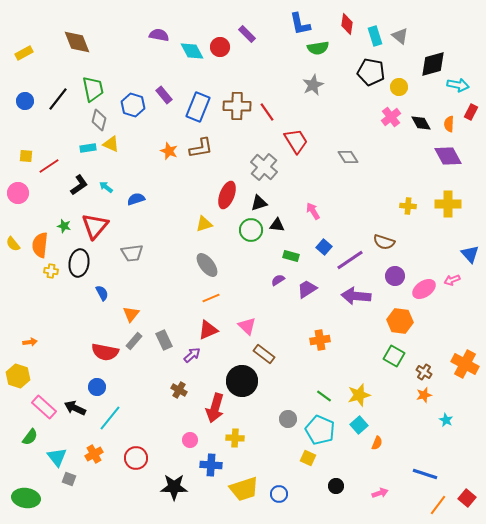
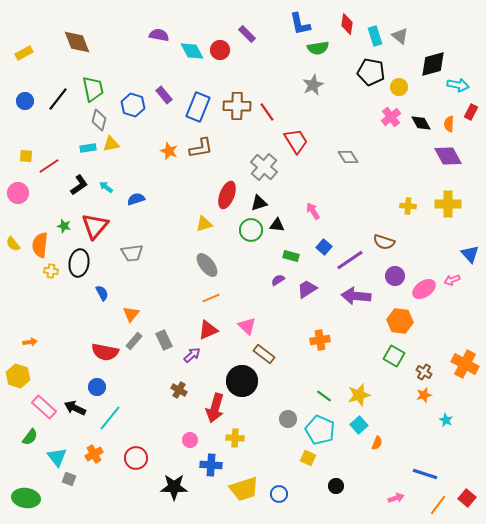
red circle at (220, 47): moved 3 px down
yellow triangle at (111, 144): rotated 36 degrees counterclockwise
pink arrow at (380, 493): moved 16 px right, 5 px down
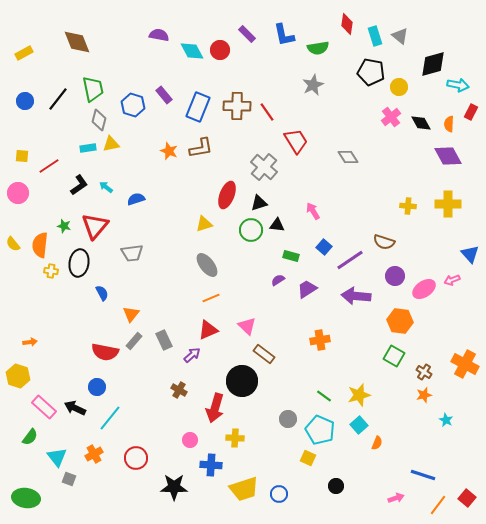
blue L-shape at (300, 24): moved 16 px left, 11 px down
yellow square at (26, 156): moved 4 px left
blue line at (425, 474): moved 2 px left, 1 px down
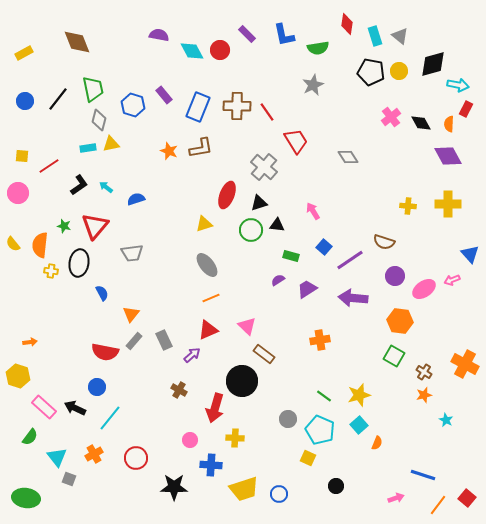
yellow circle at (399, 87): moved 16 px up
red rectangle at (471, 112): moved 5 px left, 3 px up
purple arrow at (356, 296): moved 3 px left, 2 px down
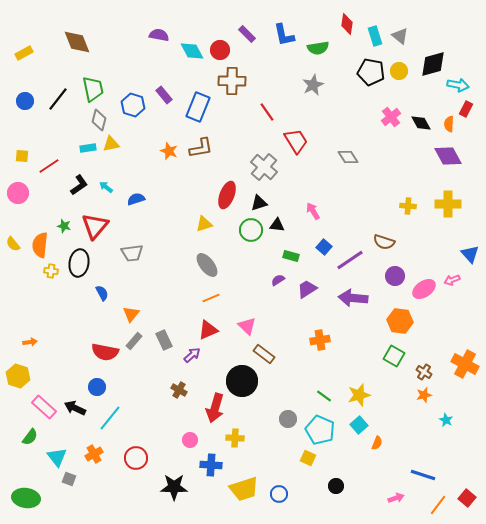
brown cross at (237, 106): moved 5 px left, 25 px up
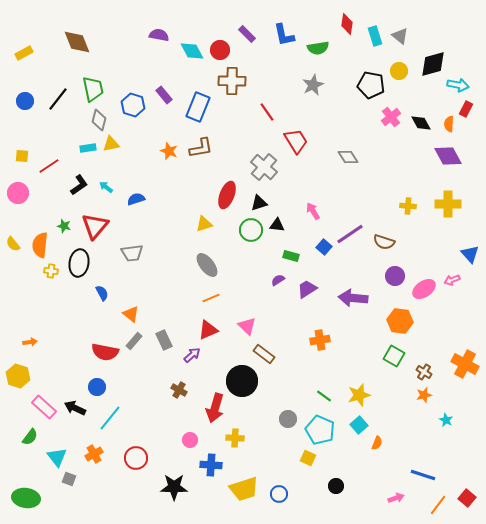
black pentagon at (371, 72): moved 13 px down
purple line at (350, 260): moved 26 px up
orange triangle at (131, 314): rotated 30 degrees counterclockwise
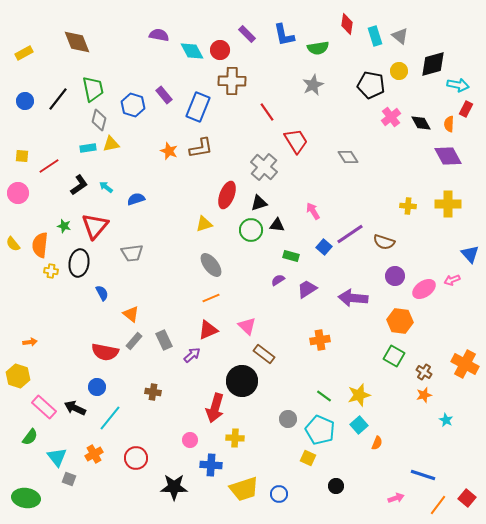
gray ellipse at (207, 265): moved 4 px right
brown cross at (179, 390): moved 26 px left, 2 px down; rotated 21 degrees counterclockwise
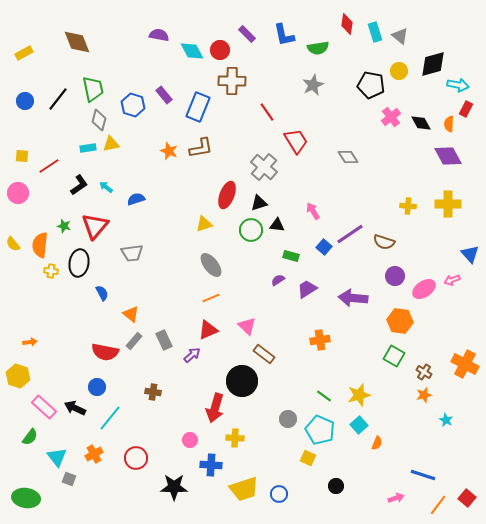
cyan rectangle at (375, 36): moved 4 px up
